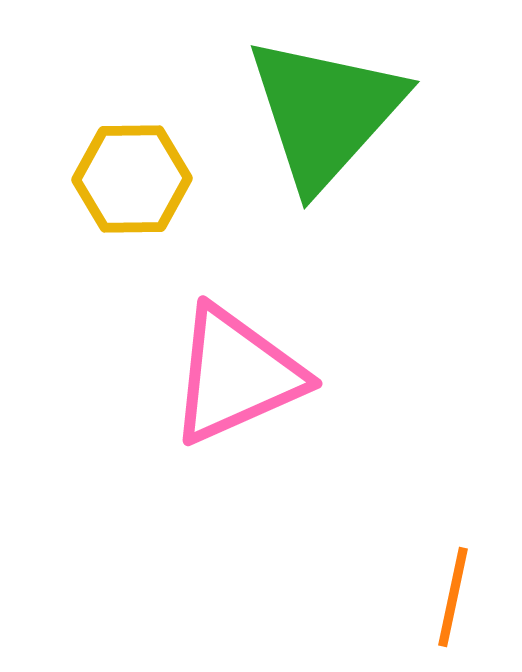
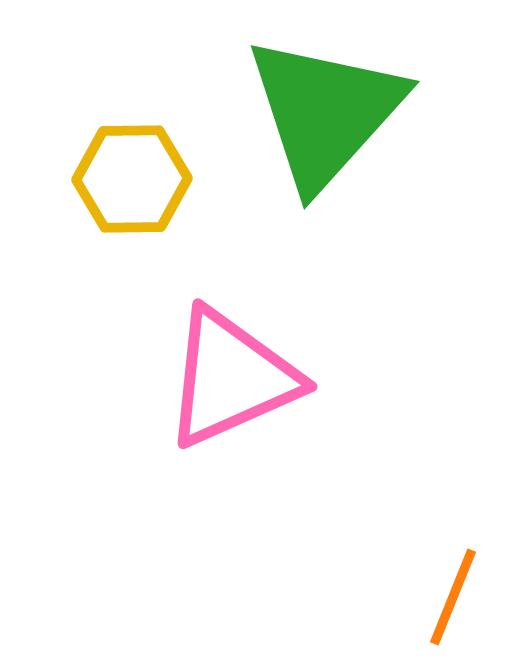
pink triangle: moved 5 px left, 3 px down
orange line: rotated 10 degrees clockwise
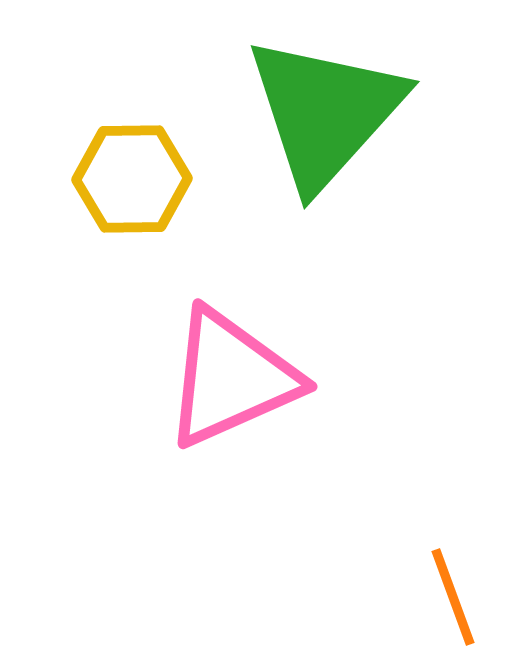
orange line: rotated 42 degrees counterclockwise
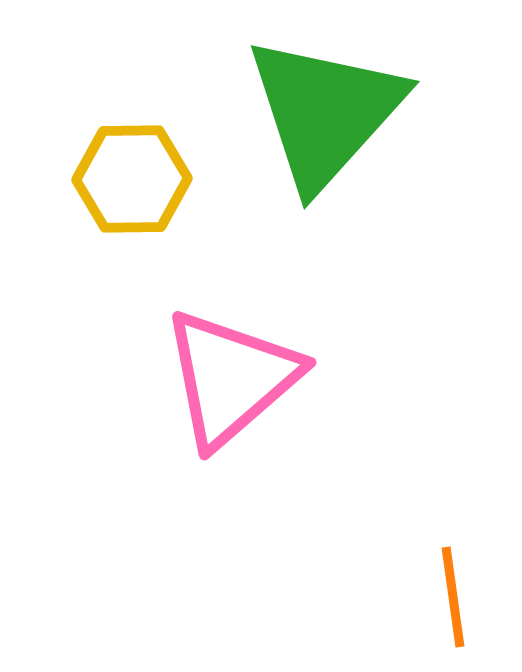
pink triangle: rotated 17 degrees counterclockwise
orange line: rotated 12 degrees clockwise
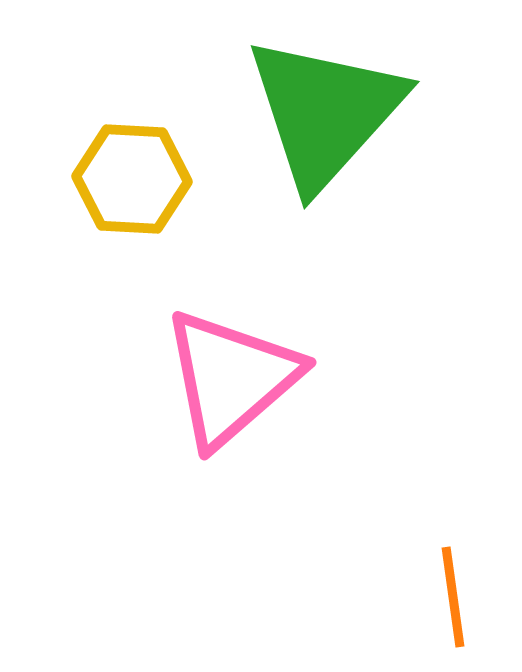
yellow hexagon: rotated 4 degrees clockwise
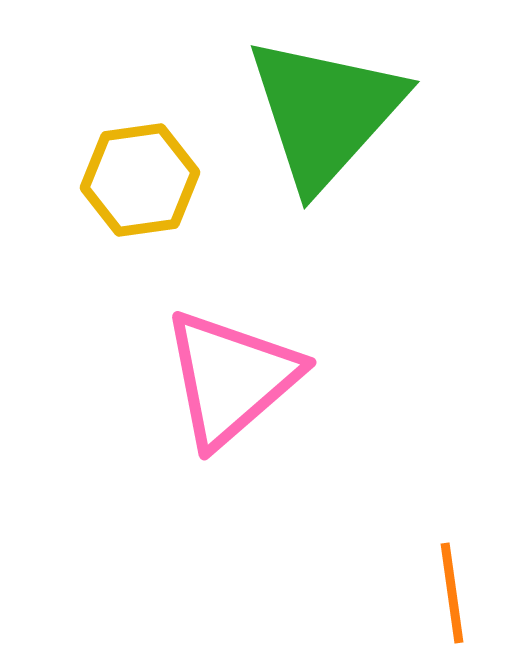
yellow hexagon: moved 8 px right, 1 px down; rotated 11 degrees counterclockwise
orange line: moved 1 px left, 4 px up
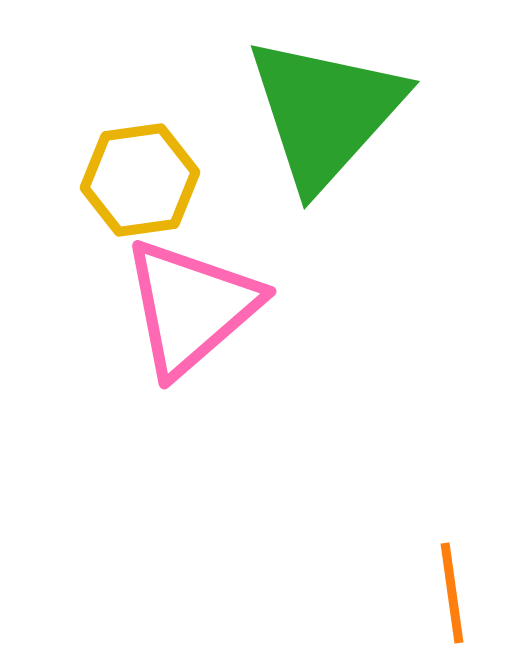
pink triangle: moved 40 px left, 71 px up
